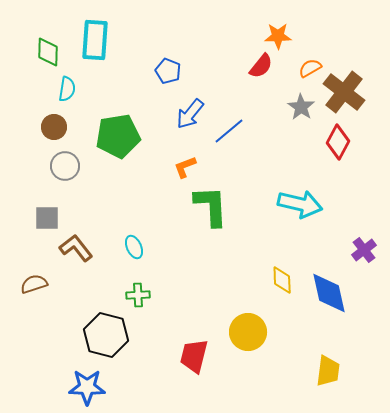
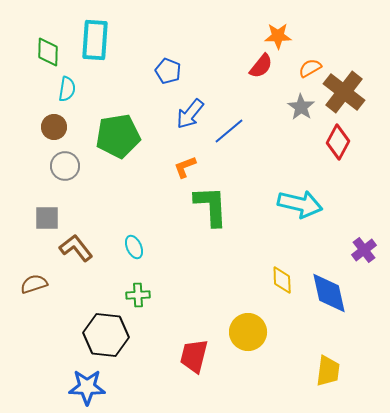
black hexagon: rotated 9 degrees counterclockwise
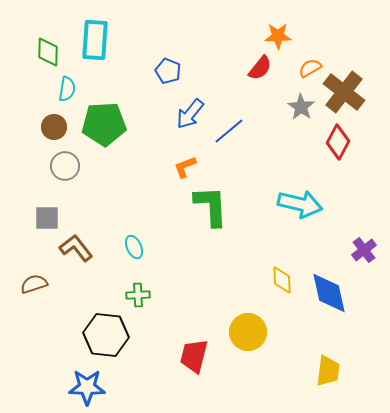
red semicircle: moved 1 px left, 2 px down
green pentagon: moved 14 px left, 12 px up; rotated 6 degrees clockwise
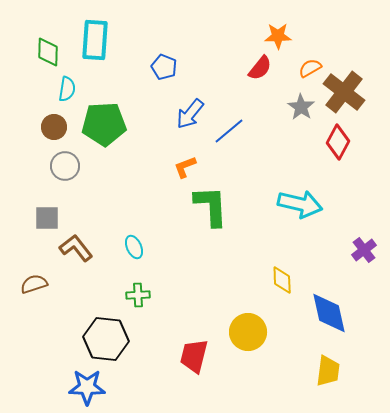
blue pentagon: moved 4 px left, 4 px up
blue diamond: moved 20 px down
black hexagon: moved 4 px down
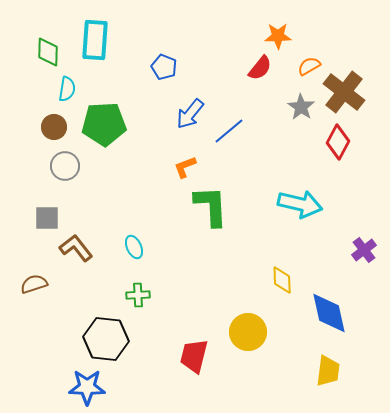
orange semicircle: moved 1 px left, 2 px up
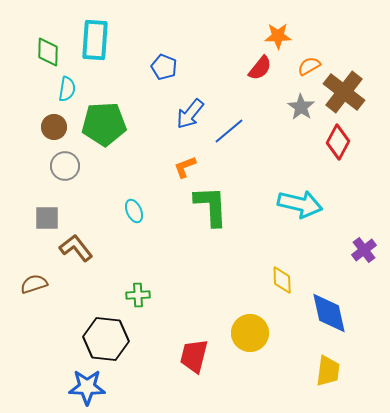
cyan ellipse: moved 36 px up
yellow circle: moved 2 px right, 1 px down
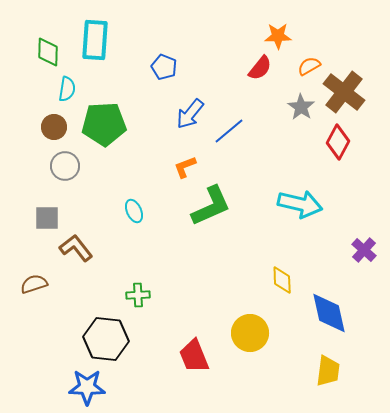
green L-shape: rotated 69 degrees clockwise
purple cross: rotated 10 degrees counterclockwise
red trapezoid: rotated 36 degrees counterclockwise
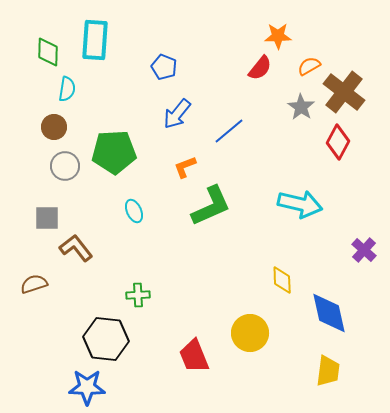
blue arrow: moved 13 px left
green pentagon: moved 10 px right, 28 px down
